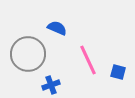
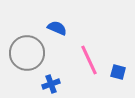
gray circle: moved 1 px left, 1 px up
pink line: moved 1 px right
blue cross: moved 1 px up
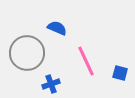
pink line: moved 3 px left, 1 px down
blue square: moved 2 px right, 1 px down
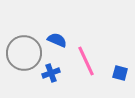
blue semicircle: moved 12 px down
gray circle: moved 3 px left
blue cross: moved 11 px up
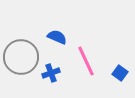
blue semicircle: moved 3 px up
gray circle: moved 3 px left, 4 px down
blue square: rotated 21 degrees clockwise
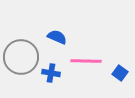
pink line: rotated 64 degrees counterclockwise
blue cross: rotated 30 degrees clockwise
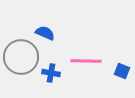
blue semicircle: moved 12 px left, 4 px up
blue square: moved 2 px right, 2 px up; rotated 14 degrees counterclockwise
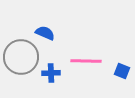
blue cross: rotated 12 degrees counterclockwise
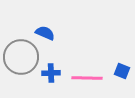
pink line: moved 1 px right, 17 px down
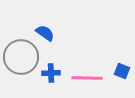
blue semicircle: rotated 12 degrees clockwise
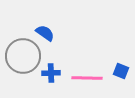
gray circle: moved 2 px right, 1 px up
blue square: moved 1 px left
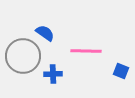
blue cross: moved 2 px right, 1 px down
pink line: moved 1 px left, 27 px up
